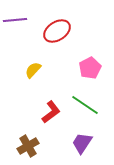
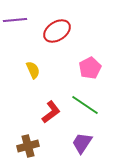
yellow semicircle: rotated 114 degrees clockwise
brown cross: rotated 15 degrees clockwise
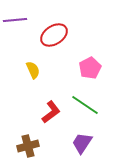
red ellipse: moved 3 px left, 4 px down
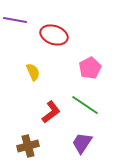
purple line: rotated 15 degrees clockwise
red ellipse: rotated 52 degrees clockwise
yellow semicircle: moved 2 px down
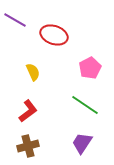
purple line: rotated 20 degrees clockwise
red L-shape: moved 23 px left, 1 px up
